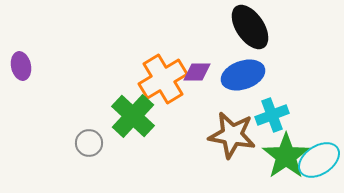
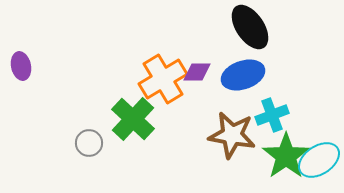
green cross: moved 3 px down
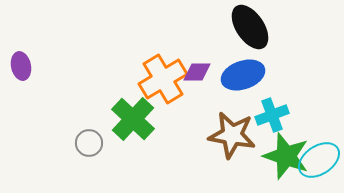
green star: rotated 18 degrees counterclockwise
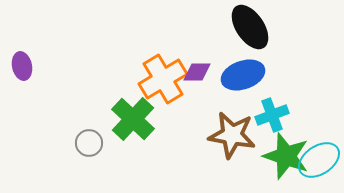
purple ellipse: moved 1 px right
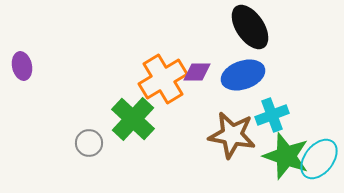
cyan ellipse: moved 1 px up; rotated 18 degrees counterclockwise
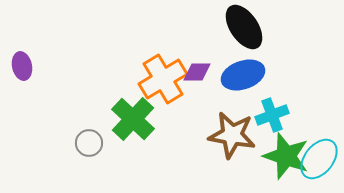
black ellipse: moved 6 px left
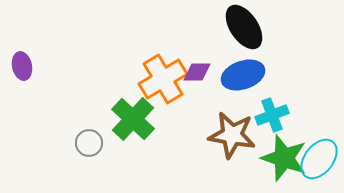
green star: moved 2 px left, 2 px down
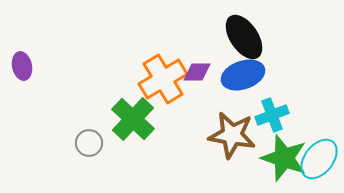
black ellipse: moved 10 px down
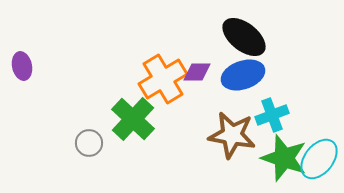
black ellipse: rotated 18 degrees counterclockwise
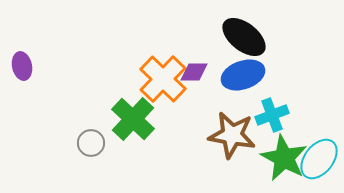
purple diamond: moved 3 px left
orange cross: rotated 15 degrees counterclockwise
gray circle: moved 2 px right
green star: rotated 9 degrees clockwise
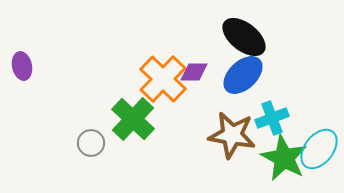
blue ellipse: rotated 24 degrees counterclockwise
cyan cross: moved 3 px down
cyan ellipse: moved 10 px up
